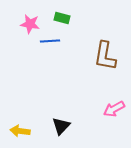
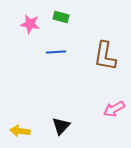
green rectangle: moved 1 px left, 1 px up
blue line: moved 6 px right, 11 px down
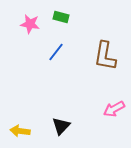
blue line: rotated 48 degrees counterclockwise
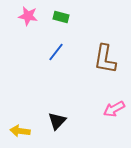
pink star: moved 2 px left, 8 px up
brown L-shape: moved 3 px down
black triangle: moved 4 px left, 5 px up
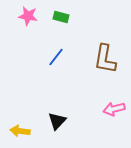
blue line: moved 5 px down
pink arrow: rotated 15 degrees clockwise
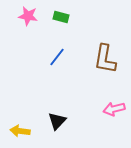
blue line: moved 1 px right
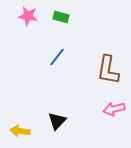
brown L-shape: moved 3 px right, 11 px down
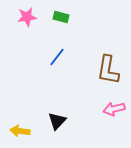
pink star: moved 1 px left, 1 px down; rotated 18 degrees counterclockwise
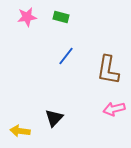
blue line: moved 9 px right, 1 px up
black triangle: moved 3 px left, 3 px up
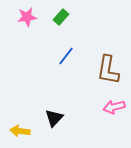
green rectangle: rotated 63 degrees counterclockwise
pink arrow: moved 2 px up
